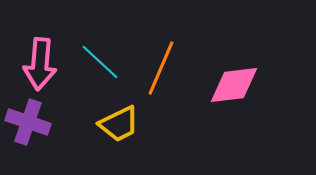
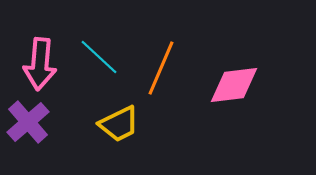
cyan line: moved 1 px left, 5 px up
purple cross: rotated 30 degrees clockwise
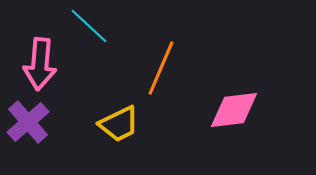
cyan line: moved 10 px left, 31 px up
pink diamond: moved 25 px down
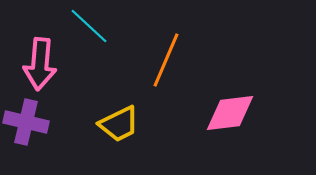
orange line: moved 5 px right, 8 px up
pink diamond: moved 4 px left, 3 px down
purple cross: moved 2 px left; rotated 36 degrees counterclockwise
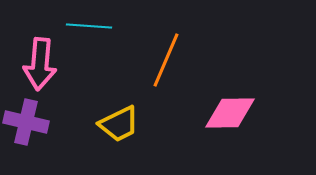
cyan line: rotated 39 degrees counterclockwise
pink diamond: rotated 6 degrees clockwise
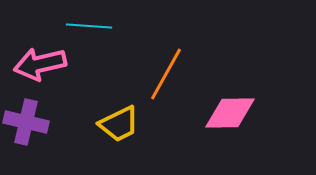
orange line: moved 14 px down; rotated 6 degrees clockwise
pink arrow: rotated 72 degrees clockwise
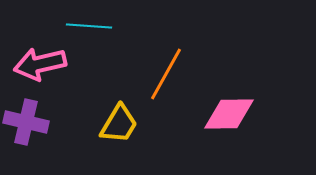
pink diamond: moved 1 px left, 1 px down
yellow trapezoid: rotated 33 degrees counterclockwise
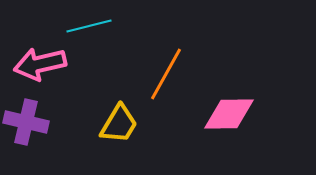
cyan line: rotated 18 degrees counterclockwise
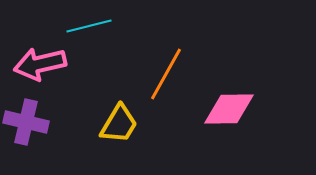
pink diamond: moved 5 px up
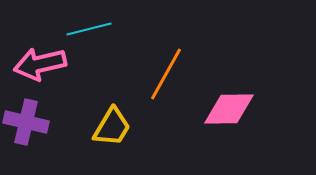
cyan line: moved 3 px down
yellow trapezoid: moved 7 px left, 3 px down
